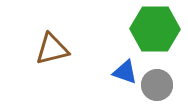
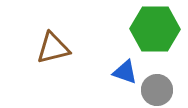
brown triangle: moved 1 px right, 1 px up
gray circle: moved 5 px down
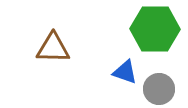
brown triangle: rotated 15 degrees clockwise
gray circle: moved 2 px right, 1 px up
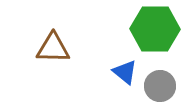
blue triangle: rotated 20 degrees clockwise
gray circle: moved 1 px right, 3 px up
